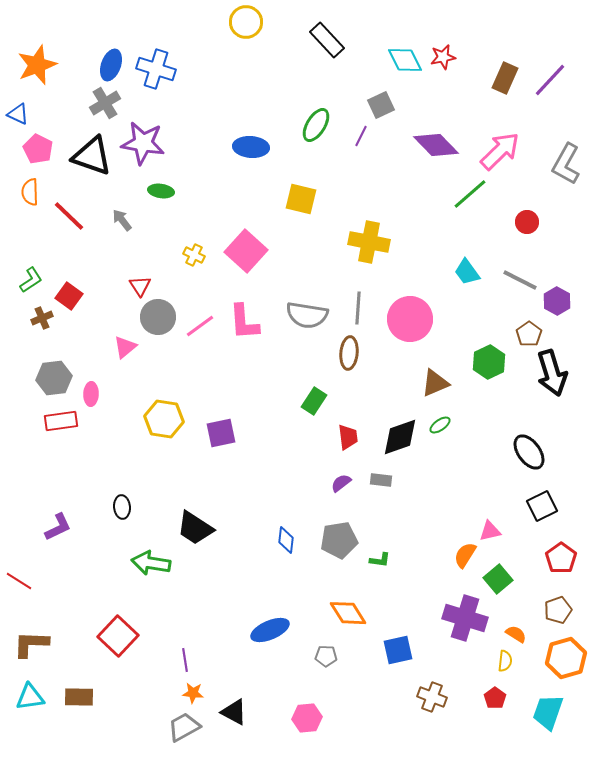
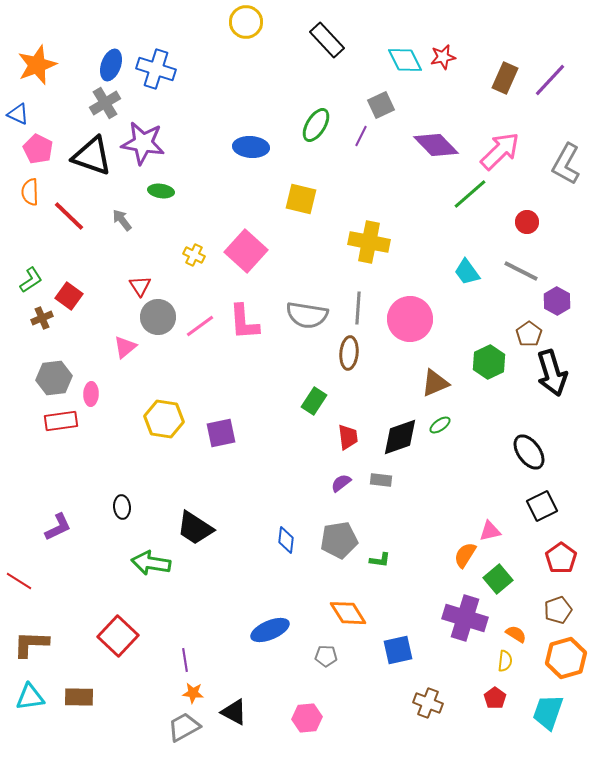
gray line at (520, 280): moved 1 px right, 9 px up
brown cross at (432, 697): moved 4 px left, 6 px down
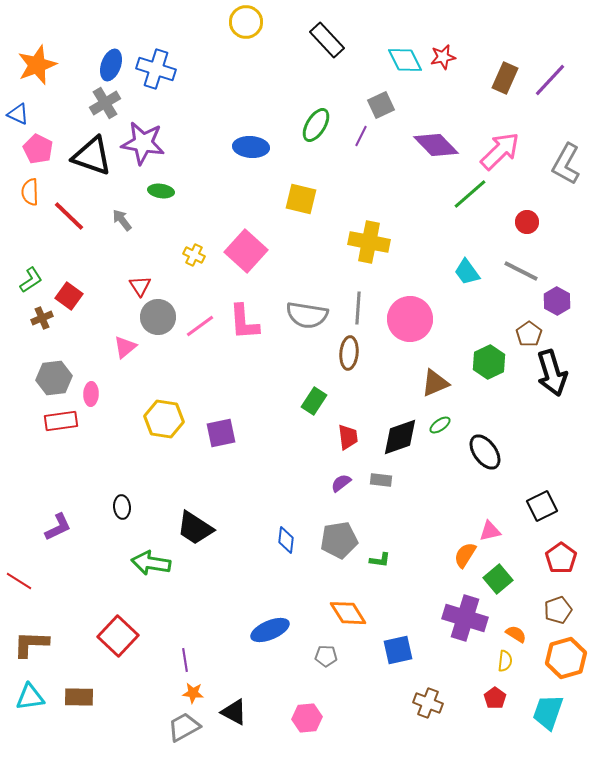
black ellipse at (529, 452): moved 44 px left
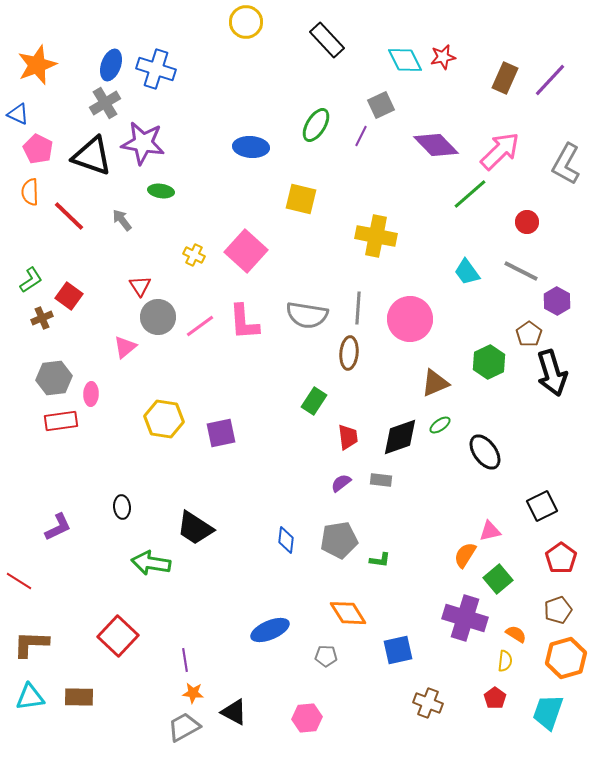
yellow cross at (369, 242): moved 7 px right, 6 px up
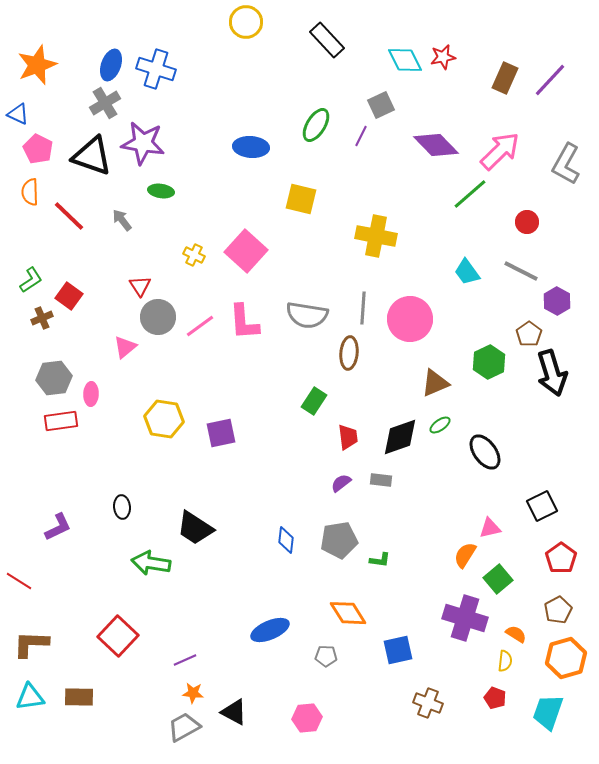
gray line at (358, 308): moved 5 px right
pink triangle at (490, 531): moved 3 px up
brown pentagon at (558, 610): rotated 8 degrees counterclockwise
purple line at (185, 660): rotated 75 degrees clockwise
red pentagon at (495, 698): rotated 15 degrees counterclockwise
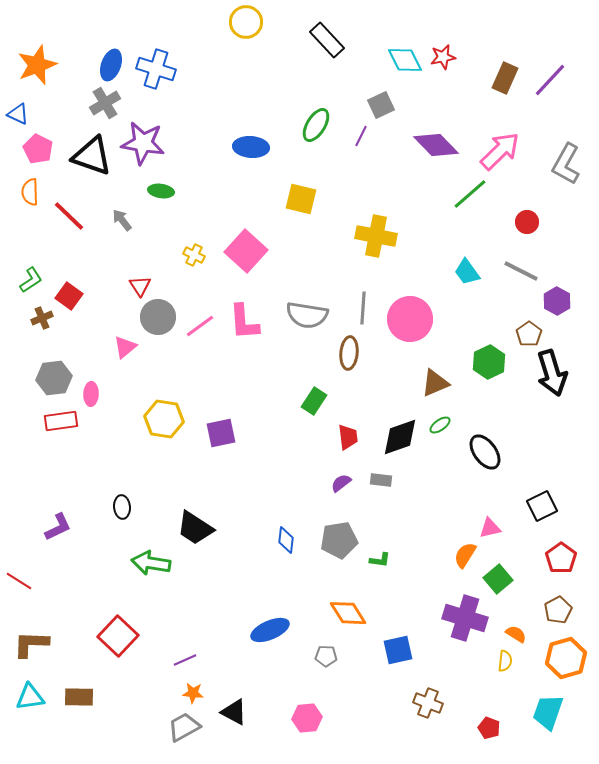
red pentagon at (495, 698): moved 6 px left, 30 px down
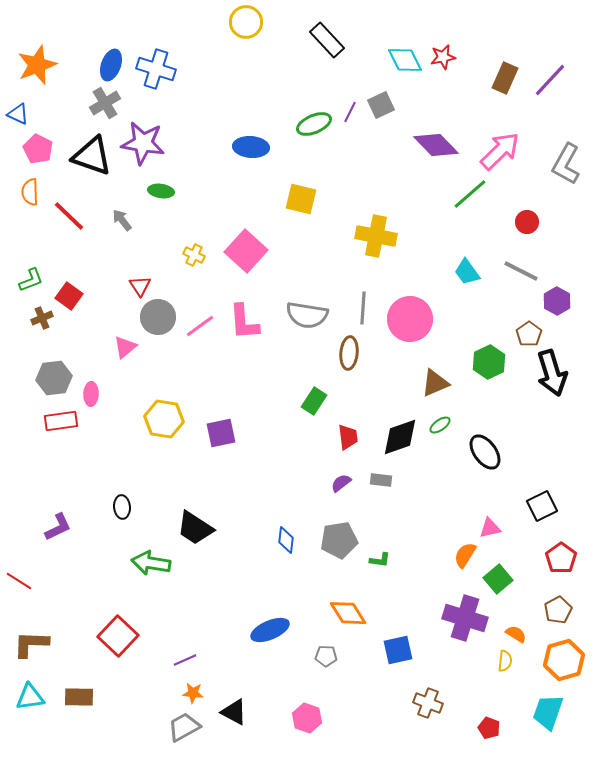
green ellipse at (316, 125): moved 2 px left, 1 px up; rotated 36 degrees clockwise
purple line at (361, 136): moved 11 px left, 24 px up
green L-shape at (31, 280): rotated 12 degrees clockwise
orange hexagon at (566, 658): moved 2 px left, 2 px down
pink hexagon at (307, 718): rotated 24 degrees clockwise
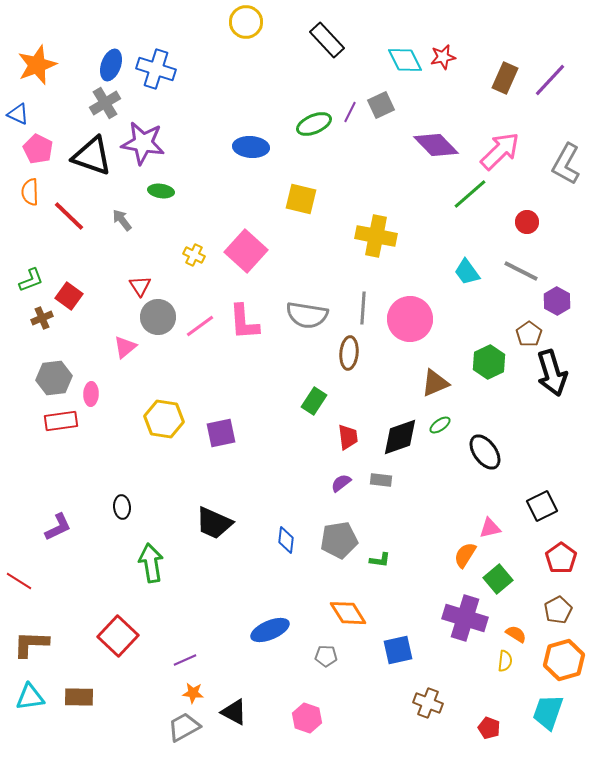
black trapezoid at (195, 528): moved 19 px right, 5 px up; rotated 9 degrees counterclockwise
green arrow at (151, 563): rotated 72 degrees clockwise
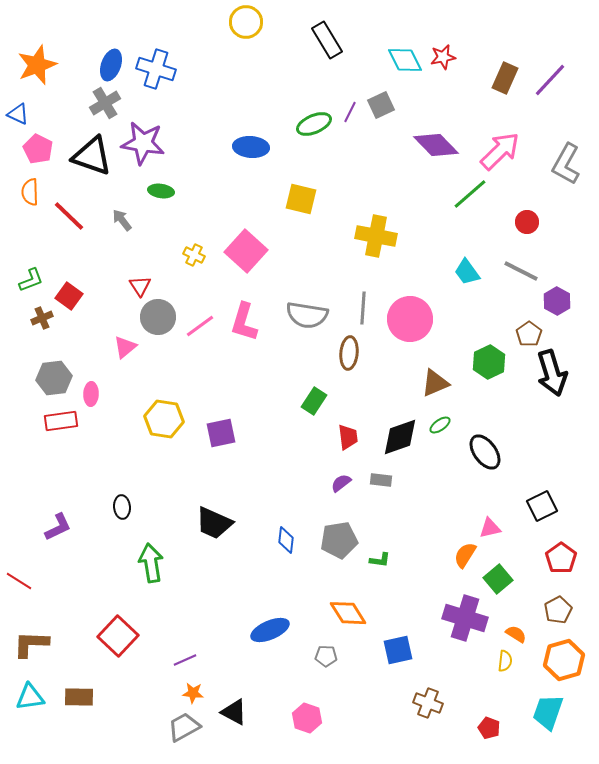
black rectangle at (327, 40): rotated 12 degrees clockwise
pink L-shape at (244, 322): rotated 21 degrees clockwise
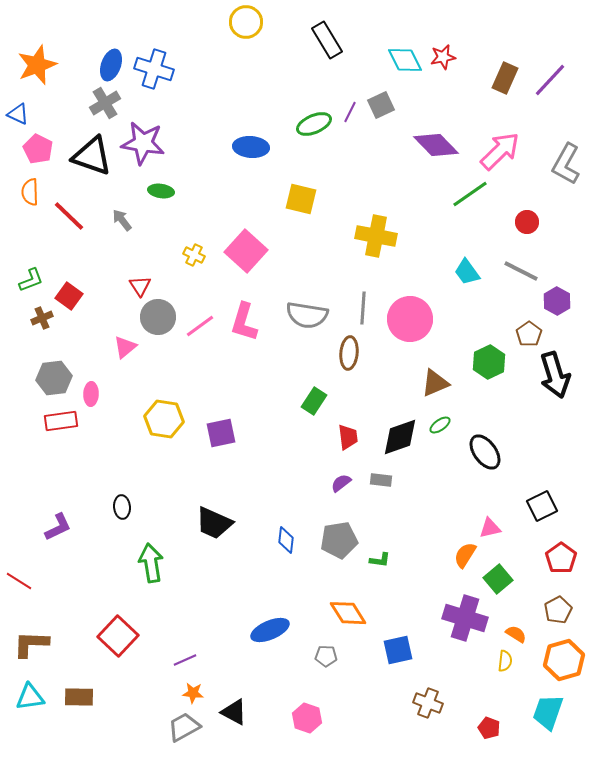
blue cross at (156, 69): moved 2 px left
green line at (470, 194): rotated 6 degrees clockwise
black arrow at (552, 373): moved 3 px right, 2 px down
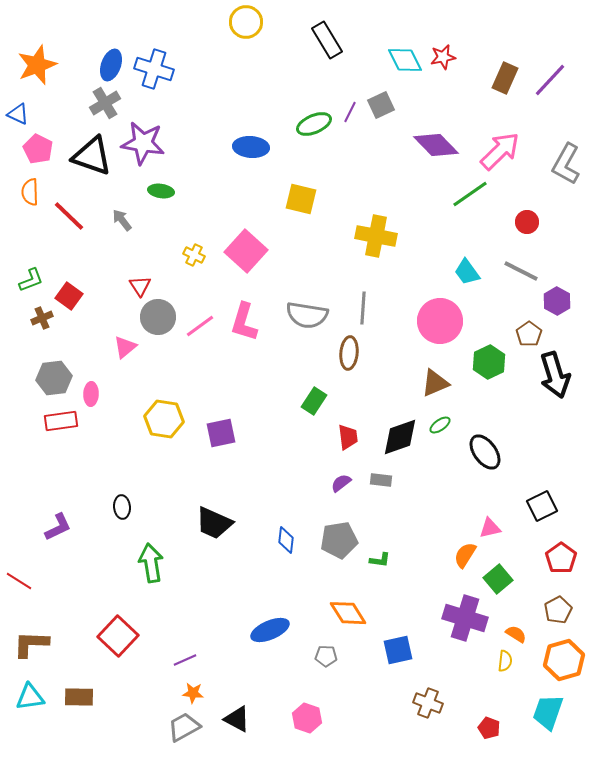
pink circle at (410, 319): moved 30 px right, 2 px down
black triangle at (234, 712): moved 3 px right, 7 px down
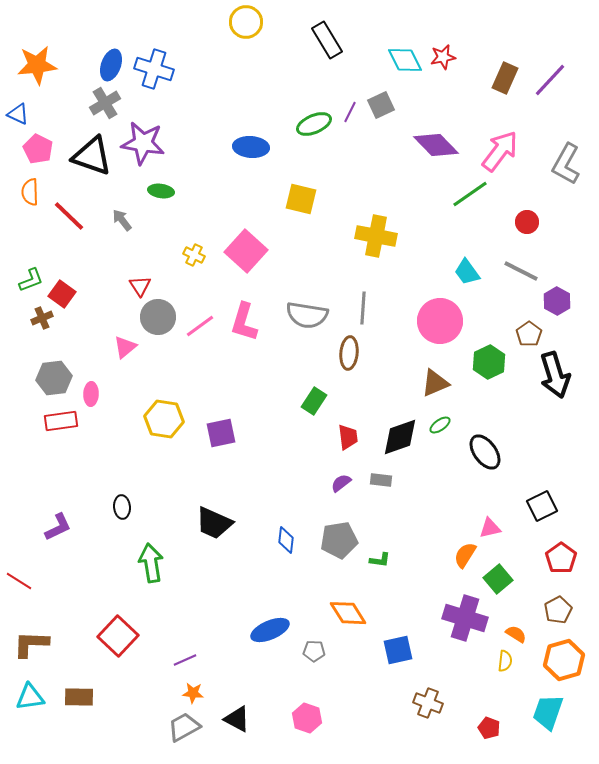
orange star at (37, 65): rotated 15 degrees clockwise
pink arrow at (500, 151): rotated 9 degrees counterclockwise
red square at (69, 296): moved 7 px left, 2 px up
gray pentagon at (326, 656): moved 12 px left, 5 px up
